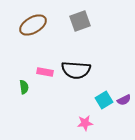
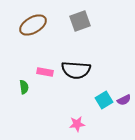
pink star: moved 8 px left, 1 px down
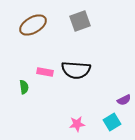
cyan square: moved 8 px right, 22 px down
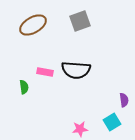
purple semicircle: rotated 72 degrees counterclockwise
pink star: moved 3 px right, 5 px down
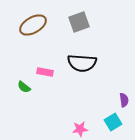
gray square: moved 1 px left, 1 px down
black semicircle: moved 6 px right, 7 px up
green semicircle: rotated 136 degrees clockwise
cyan square: moved 1 px right
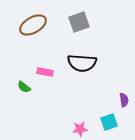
cyan square: moved 4 px left; rotated 12 degrees clockwise
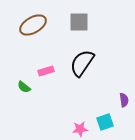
gray square: rotated 20 degrees clockwise
black semicircle: rotated 120 degrees clockwise
pink rectangle: moved 1 px right, 1 px up; rotated 28 degrees counterclockwise
cyan square: moved 4 px left
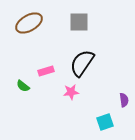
brown ellipse: moved 4 px left, 2 px up
green semicircle: moved 1 px left, 1 px up
pink star: moved 9 px left, 37 px up
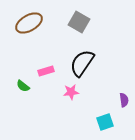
gray square: rotated 30 degrees clockwise
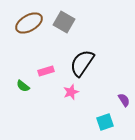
gray square: moved 15 px left
pink star: rotated 14 degrees counterclockwise
purple semicircle: rotated 24 degrees counterclockwise
